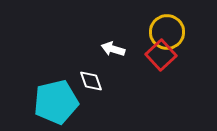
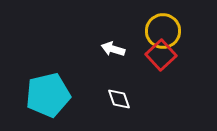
yellow circle: moved 4 px left, 1 px up
white diamond: moved 28 px right, 18 px down
cyan pentagon: moved 8 px left, 7 px up
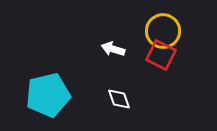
red square: rotated 20 degrees counterclockwise
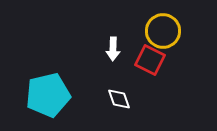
white arrow: rotated 105 degrees counterclockwise
red square: moved 11 px left, 5 px down
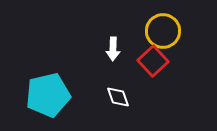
red square: moved 3 px right, 1 px down; rotated 20 degrees clockwise
white diamond: moved 1 px left, 2 px up
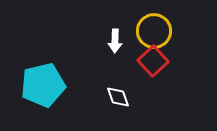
yellow circle: moved 9 px left
white arrow: moved 2 px right, 8 px up
cyan pentagon: moved 5 px left, 10 px up
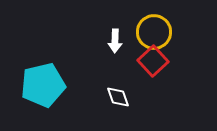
yellow circle: moved 1 px down
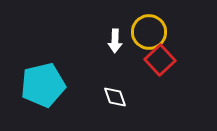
yellow circle: moved 5 px left
red square: moved 7 px right, 1 px up
white diamond: moved 3 px left
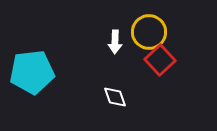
white arrow: moved 1 px down
cyan pentagon: moved 11 px left, 13 px up; rotated 6 degrees clockwise
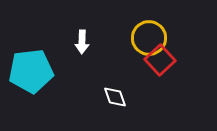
yellow circle: moved 6 px down
white arrow: moved 33 px left
cyan pentagon: moved 1 px left, 1 px up
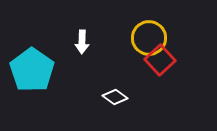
cyan pentagon: moved 1 px right, 1 px up; rotated 30 degrees counterclockwise
white diamond: rotated 35 degrees counterclockwise
